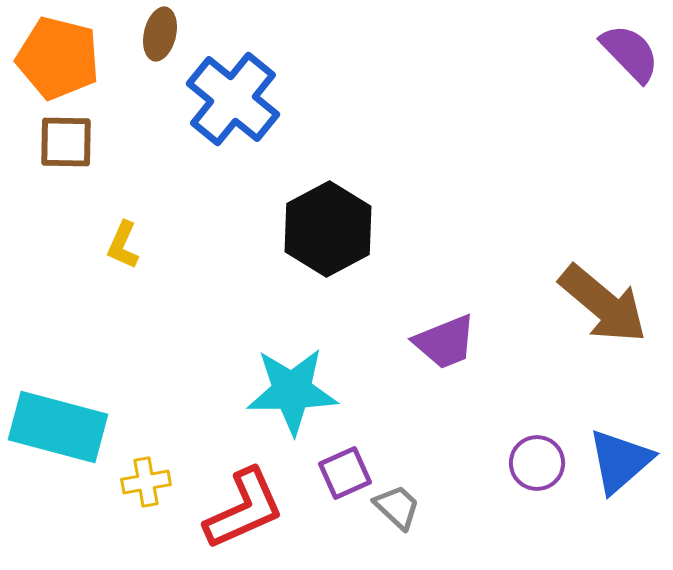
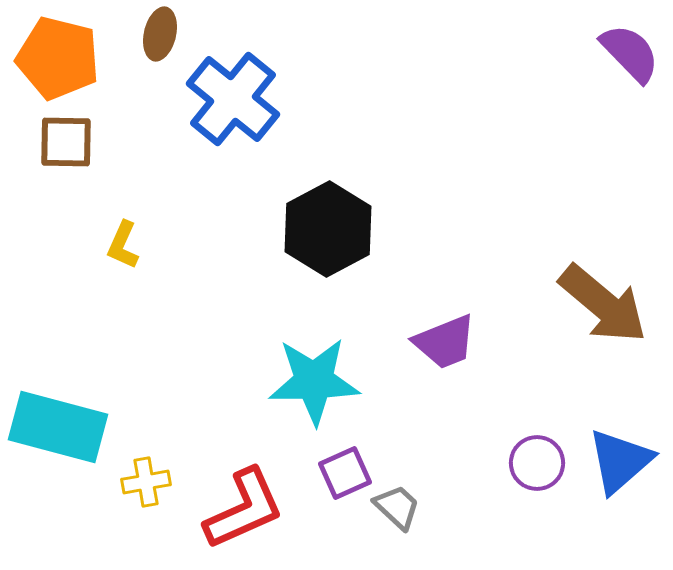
cyan star: moved 22 px right, 10 px up
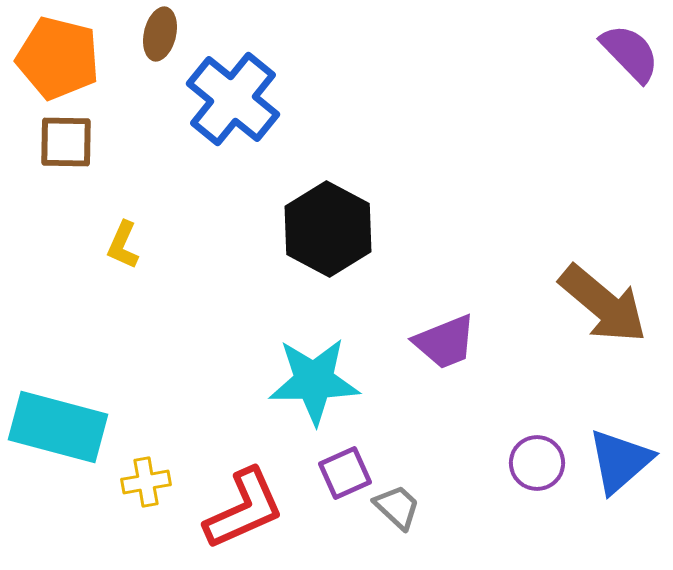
black hexagon: rotated 4 degrees counterclockwise
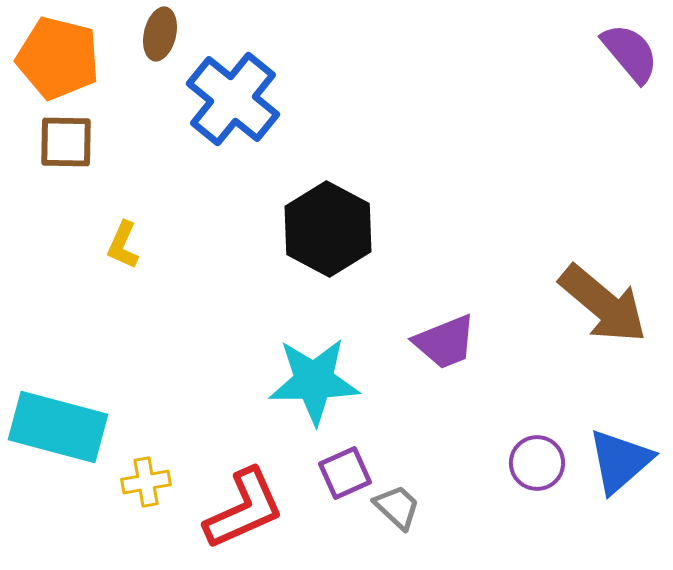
purple semicircle: rotated 4 degrees clockwise
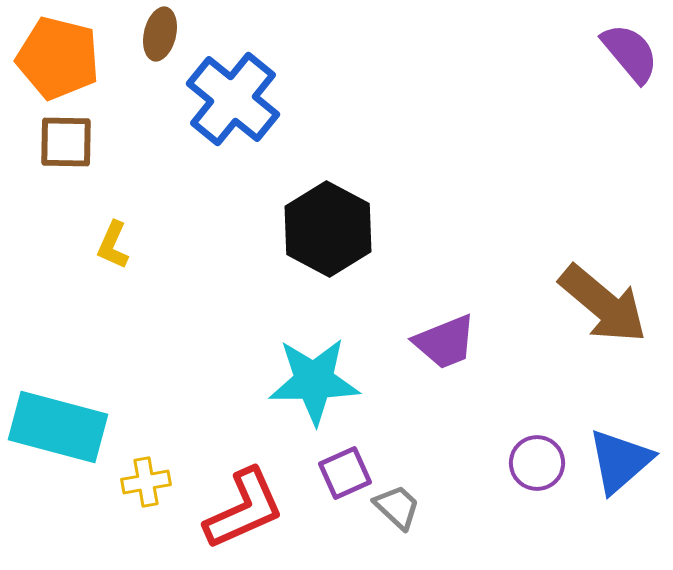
yellow L-shape: moved 10 px left
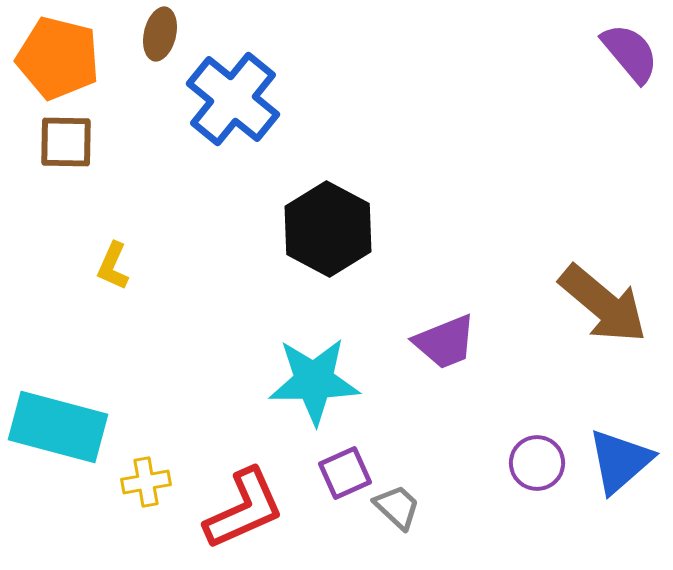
yellow L-shape: moved 21 px down
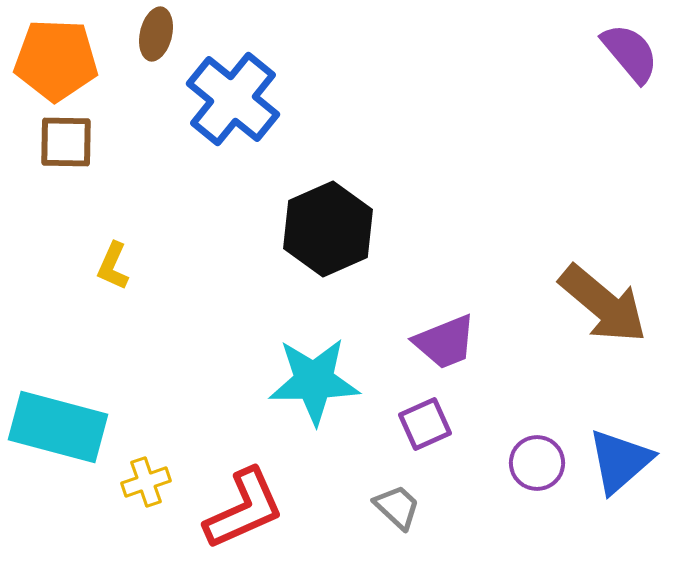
brown ellipse: moved 4 px left
orange pentagon: moved 2 px left, 2 px down; rotated 12 degrees counterclockwise
black hexagon: rotated 8 degrees clockwise
purple square: moved 80 px right, 49 px up
yellow cross: rotated 9 degrees counterclockwise
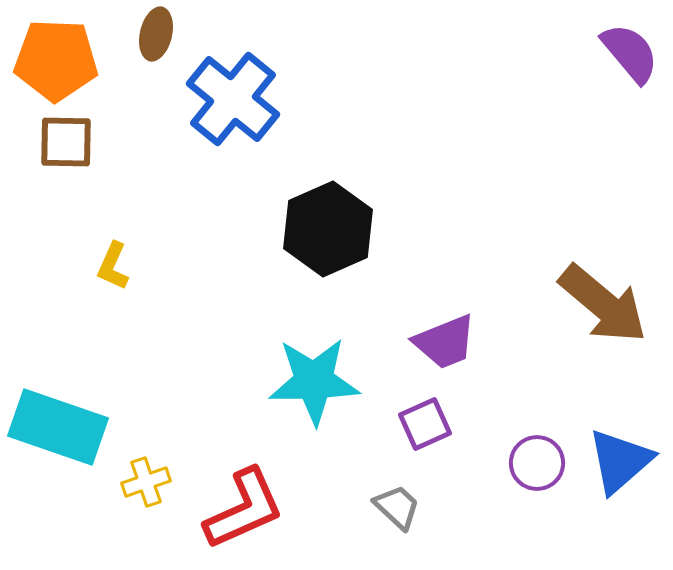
cyan rectangle: rotated 4 degrees clockwise
